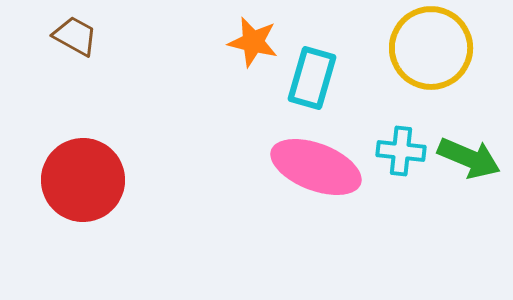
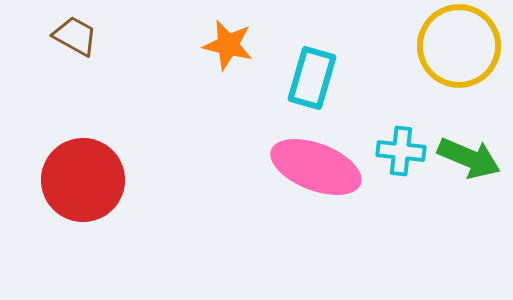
orange star: moved 25 px left, 3 px down
yellow circle: moved 28 px right, 2 px up
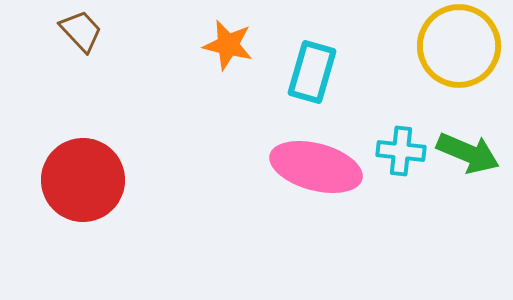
brown trapezoid: moved 6 px right, 5 px up; rotated 18 degrees clockwise
cyan rectangle: moved 6 px up
green arrow: moved 1 px left, 5 px up
pink ellipse: rotated 6 degrees counterclockwise
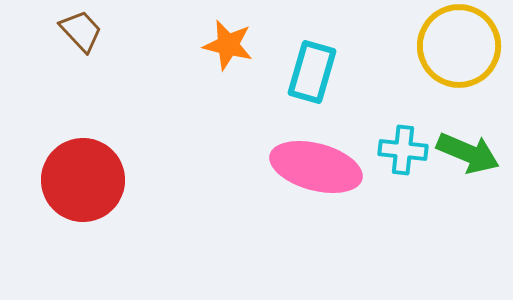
cyan cross: moved 2 px right, 1 px up
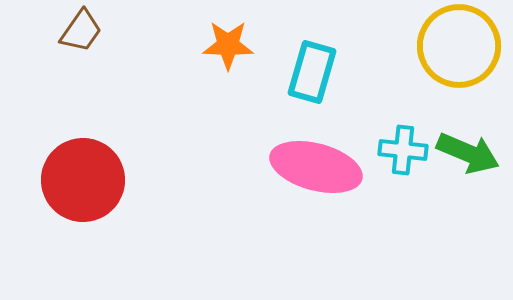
brown trapezoid: rotated 78 degrees clockwise
orange star: rotated 12 degrees counterclockwise
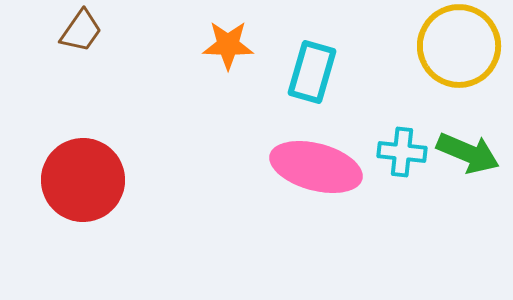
cyan cross: moved 1 px left, 2 px down
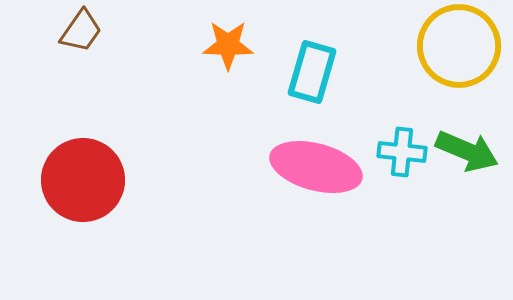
green arrow: moved 1 px left, 2 px up
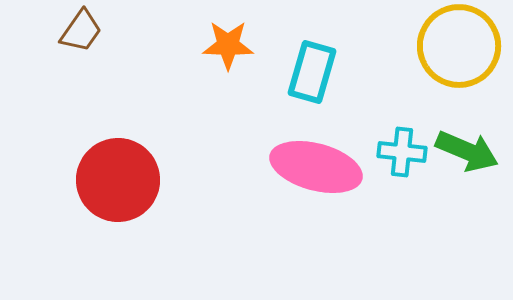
red circle: moved 35 px right
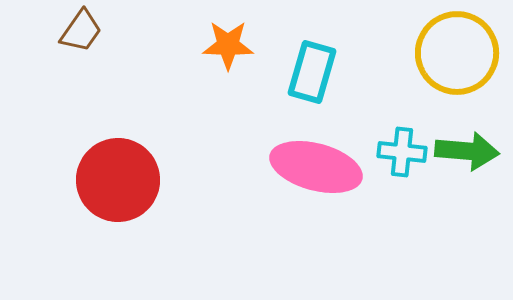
yellow circle: moved 2 px left, 7 px down
green arrow: rotated 18 degrees counterclockwise
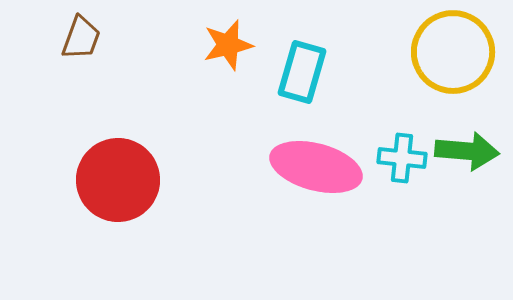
brown trapezoid: moved 7 px down; rotated 15 degrees counterclockwise
orange star: rotated 15 degrees counterclockwise
yellow circle: moved 4 px left, 1 px up
cyan rectangle: moved 10 px left
cyan cross: moved 6 px down
